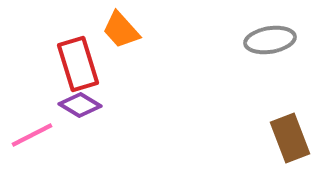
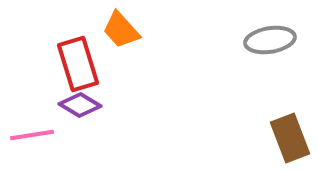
pink line: rotated 18 degrees clockwise
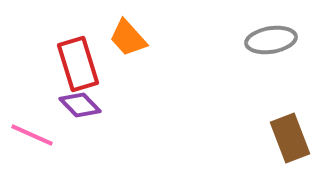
orange trapezoid: moved 7 px right, 8 px down
gray ellipse: moved 1 px right
purple diamond: rotated 15 degrees clockwise
pink line: rotated 33 degrees clockwise
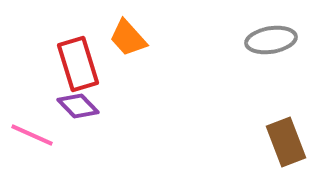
purple diamond: moved 2 px left, 1 px down
brown rectangle: moved 4 px left, 4 px down
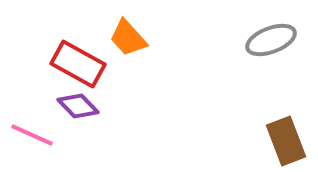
gray ellipse: rotated 12 degrees counterclockwise
red rectangle: rotated 44 degrees counterclockwise
brown rectangle: moved 1 px up
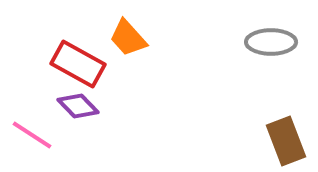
gray ellipse: moved 2 px down; rotated 21 degrees clockwise
pink line: rotated 9 degrees clockwise
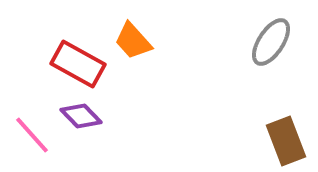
orange trapezoid: moved 5 px right, 3 px down
gray ellipse: rotated 57 degrees counterclockwise
purple diamond: moved 3 px right, 10 px down
pink line: rotated 15 degrees clockwise
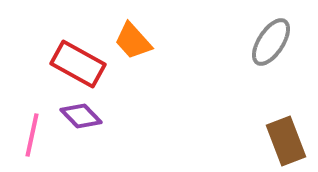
pink line: rotated 54 degrees clockwise
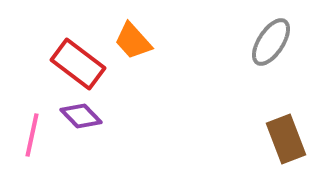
red rectangle: rotated 8 degrees clockwise
brown rectangle: moved 2 px up
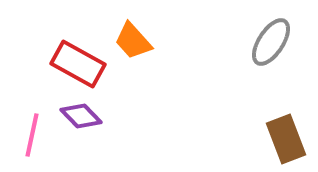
red rectangle: rotated 8 degrees counterclockwise
